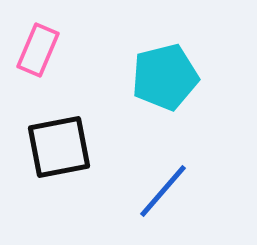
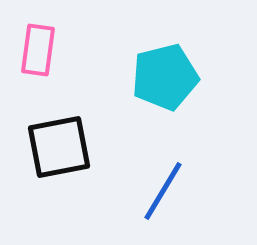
pink rectangle: rotated 15 degrees counterclockwise
blue line: rotated 10 degrees counterclockwise
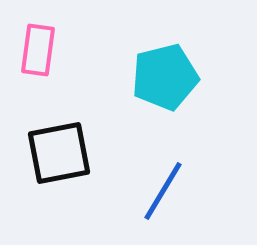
black square: moved 6 px down
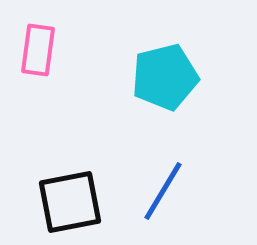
black square: moved 11 px right, 49 px down
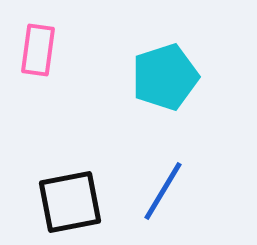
cyan pentagon: rotated 4 degrees counterclockwise
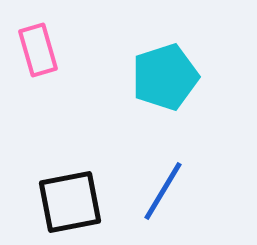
pink rectangle: rotated 24 degrees counterclockwise
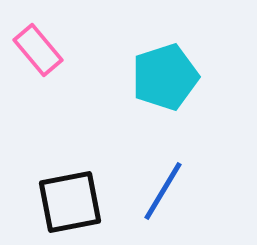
pink rectangle: rotated 24 degrees counterclockwise
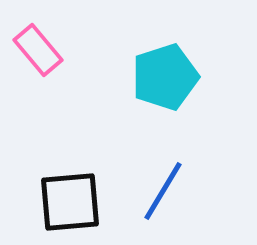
black square: rotated 6 degrees clockwise
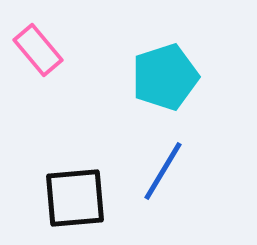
blue line: moved 20 px up
black square: moved 5 px right, 4 px up
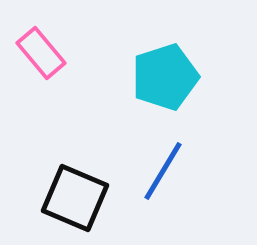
pink rectangle: moved 3 px right, 3 px down
black square: rotated 28 degrees clockwise
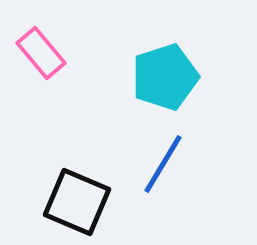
blue line: moved 7 px up
black square: moved 2 px right, 4 px down
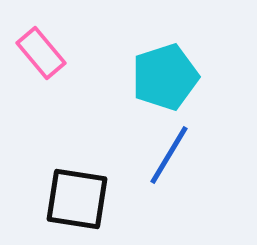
blue line: moved 6 px right, 9 px up
black square: moved 3 px up; rotated 14 degrees counterclockwise
